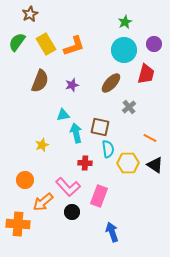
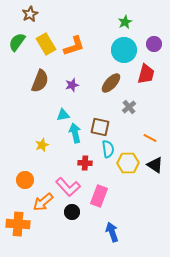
cyan arrow: moved 1 px left
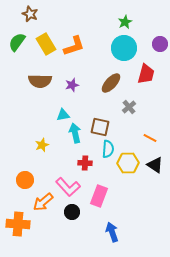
brown star: rotated 21 degrees counterclockwise
purple circle: moved 6 px right
cyan circle: moved 2 px up
brown semicircle: rotated 70 degrees clockwise
cyan semicircle: rotated 12 degrees clockwise
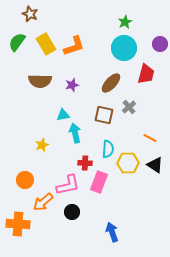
brown square: moved 4 px right, 12 px up
pink L-shape: moved 2 px up; rotated 60 degrees counterclockwise
pink rectangle: moved 14 px up
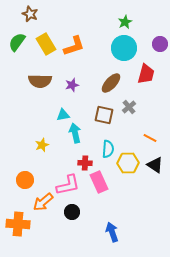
pink rectangle: rotated 45 degrees counterclockwise
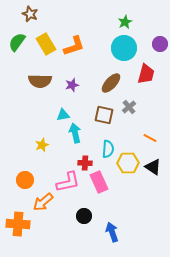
black triangle: moved 2 px left, 2 px down
pink L-shape: moved 3 px up
black circle: moved 12 px right, 4 px down
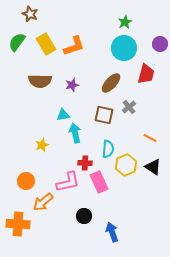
yellow hexagon: moved 2 px left, 2 px down; rotated 20 degrees counterclockwise
orange circle: moved 1 px right, 1 px down
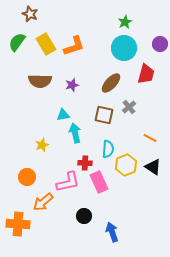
orange circle: moved 1 px right, 4 px up
